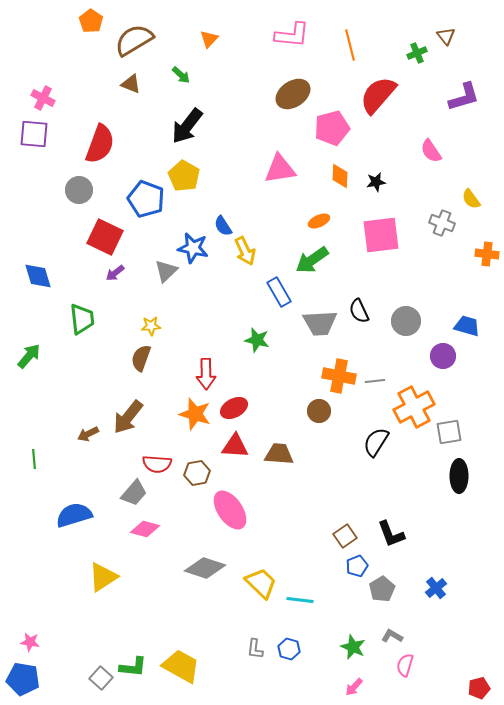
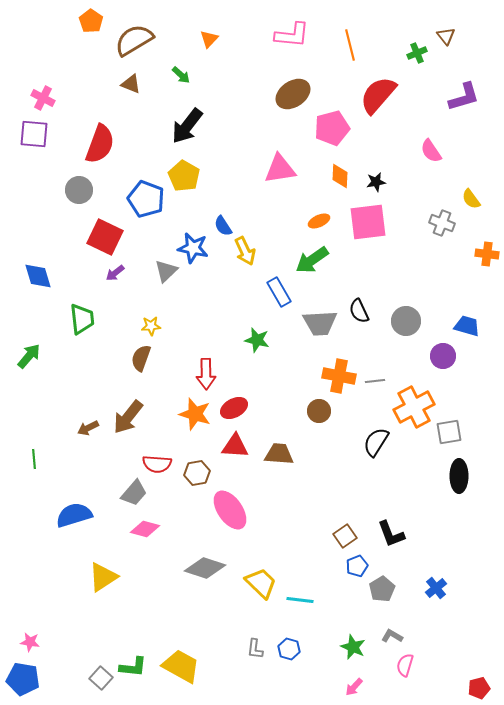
pink square at (381, 235): moved 13 px left, 13 px up
brown arrow at (88, 434): moved 6 px up
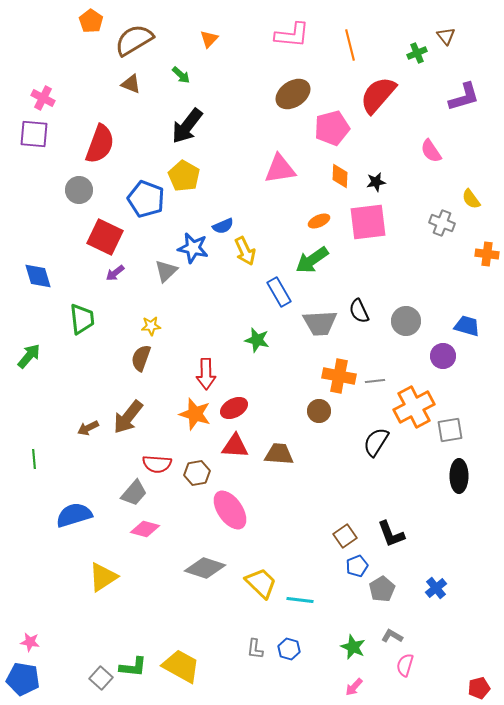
blue semicircle at (223, 226): rotated 80 degrees counterclockwise
gray square at (449, 432): moved 1 px right, 2 px up
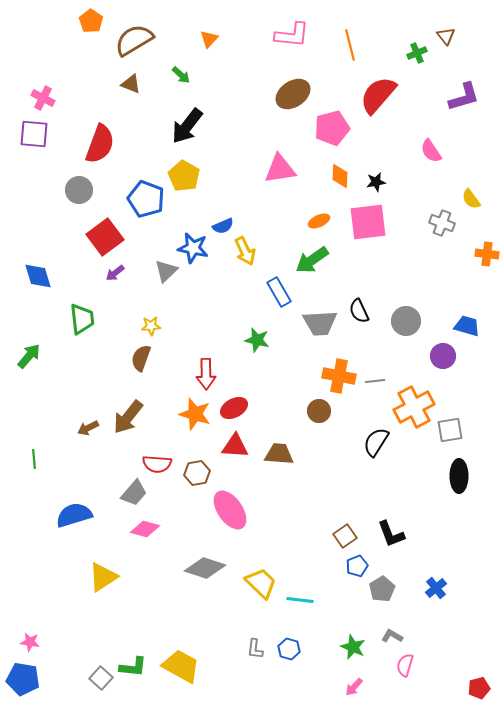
red square at (105, 237): rotated 27 degrees clockwise
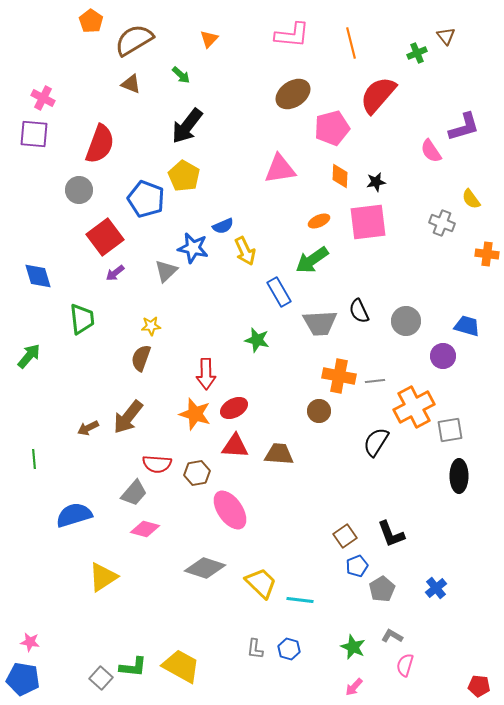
orange line at (350, 45): moved 1 px right, 2 px up
purple L-shape at (464, 97): moved 30 px down
red pentagon at (479, 688): moved 2 px up; rotated 20 degrees clockwise
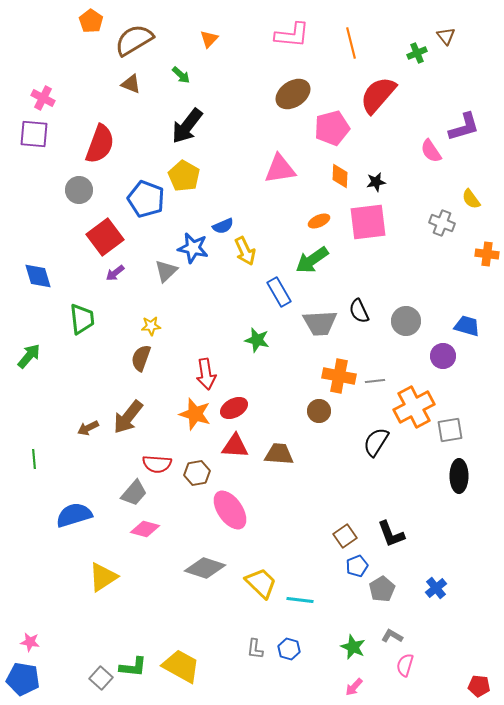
red arrow at (206, 374): rotated 8 degrees counterclockwise
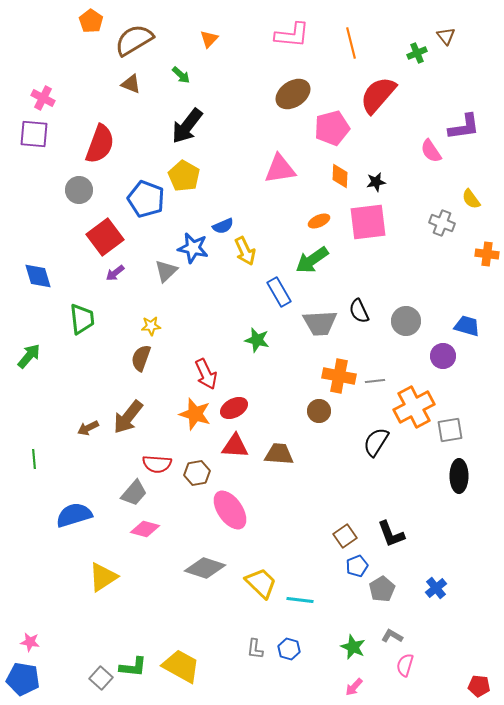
purple L-shape at (464, 127): rotated 8 degrees clockwise
red arrow at (206, 374): rotated 16 degrees counterclockwise
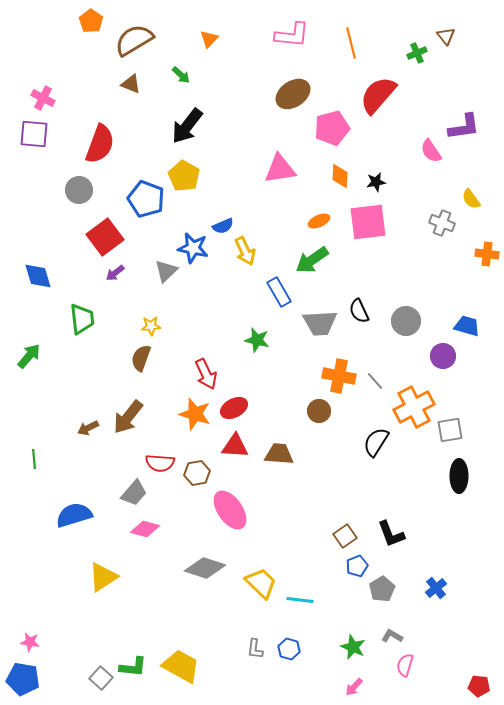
gray line at (375, 381): rotated 54 degrees clockwise
red semicircle at (157, 464): moved 3 px right, 1 px up
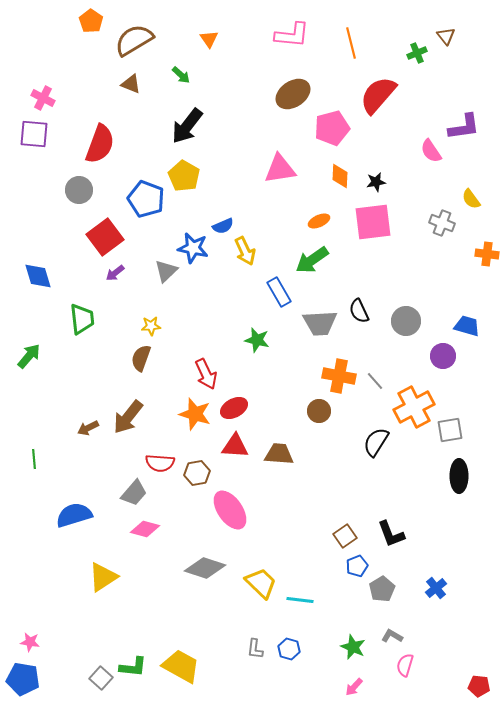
orange triangle at (209, 39): rotated 18 degrees counterclockwise
pink square at (368, 222): moved 5 px right
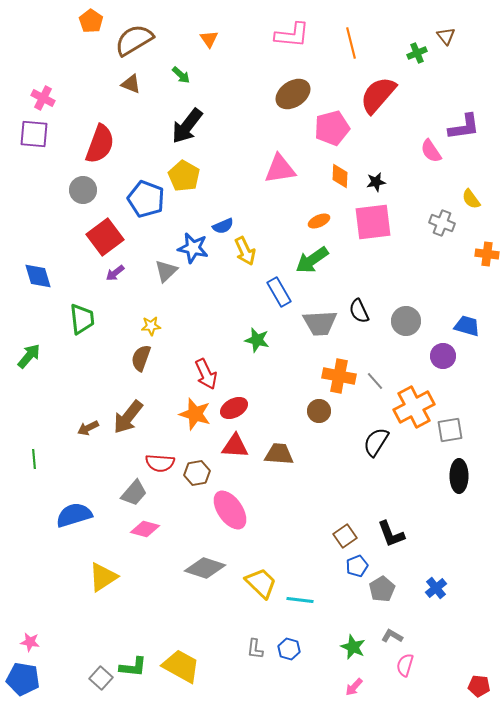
gray circle at (79, 190): moved 4 px right
